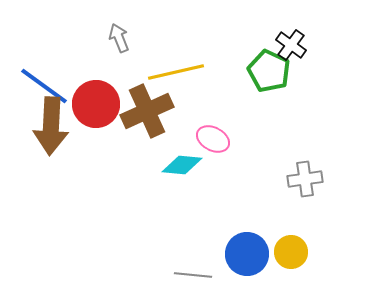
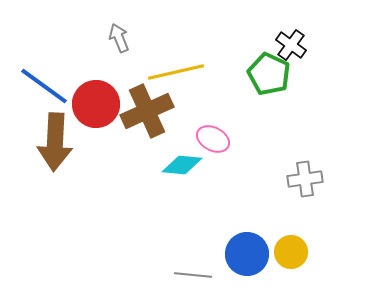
green pentagon: moved 3 px down
brown arrow: moved 4 px right, 16 px down
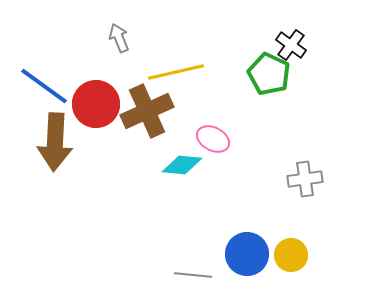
yellow circle: moved 3 px down
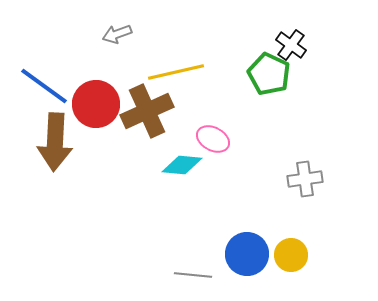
gray arrow: moved 2 px left, 4 px up; rotated 88 degrees counterclockwise
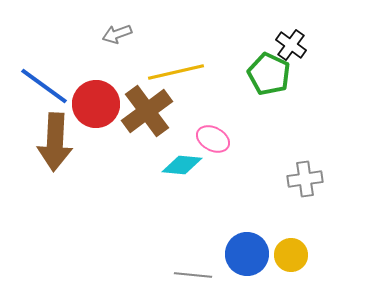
brown cross: rotated 12 degrees counterclockwise
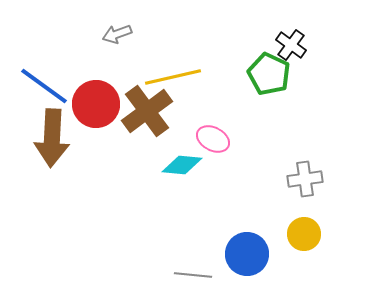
yellow line: moved 3 px left, 5 px down
brown arrow: moved 3 px left, 4 px up
yellow circle: moved 13 px right, 21 px up
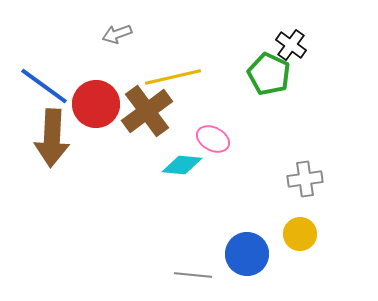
yellow circle: moved 4 px left
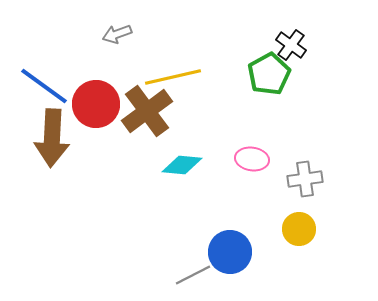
green pentagon: rotated 18 degrees clockwise
pink ellipse: moved 39 px right, 20 px down; rotated 20 degrees counterclockwise
yellow circle: moved 1 px left, 5 px up
blue circle: moved 17 px left, 2 px up
gray line: rotated 33 degrees counterclockwise
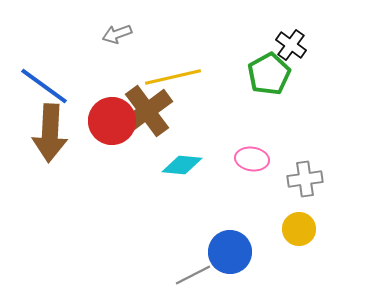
red circle: moved 16 px right, 17 px down
brown arrow: moved 2 px left, 5 px up
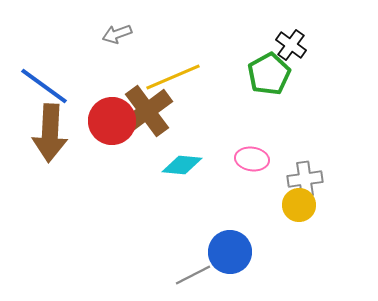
yellow line: rotated 10 degrees counterclockwise
yellow circle: moved 24 px up
